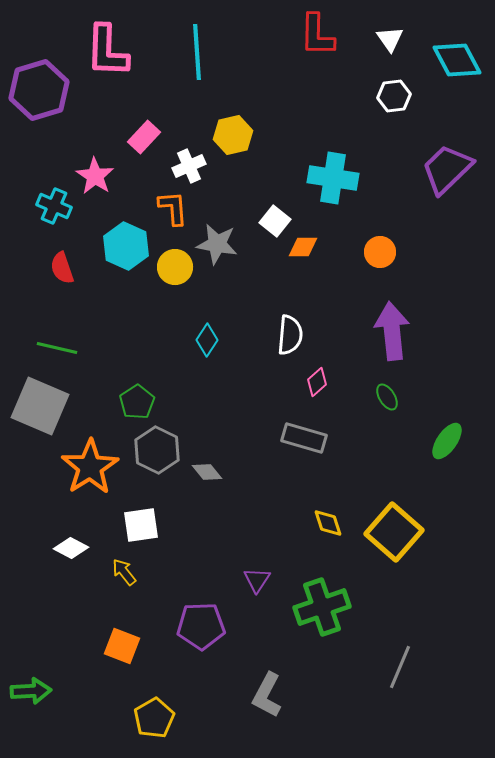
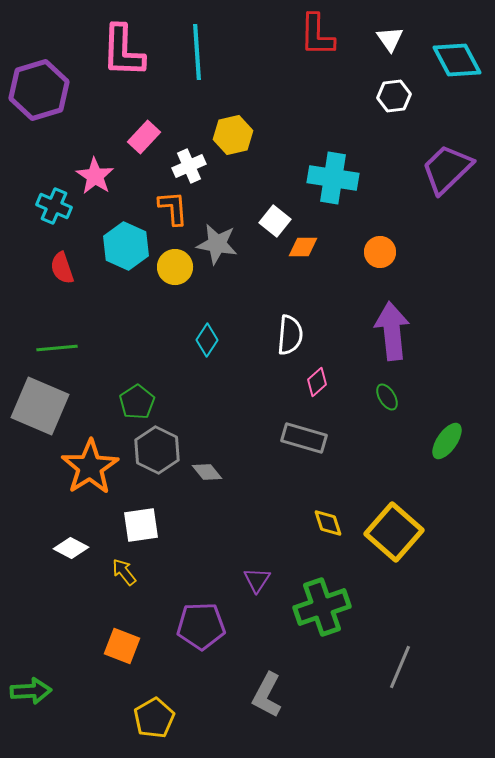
pink L-shape at (107, 51): moved 16 px right
green line at (57, 348): rotated 18 degrees counterclockwise
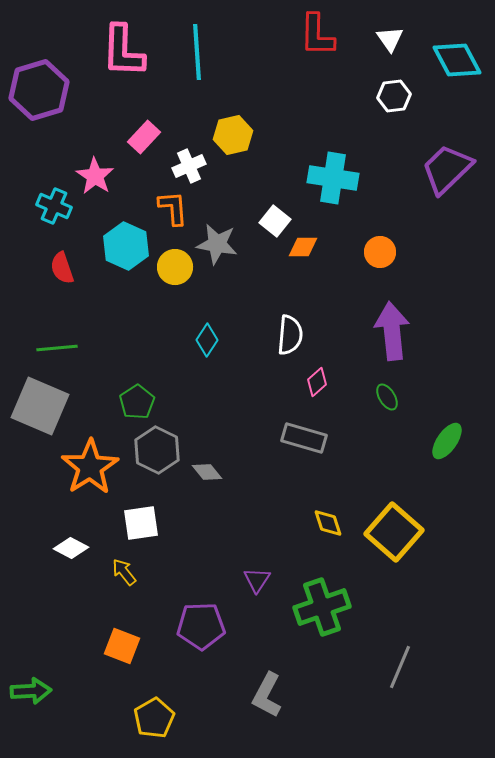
white square at (141, 525): moved 2 px up
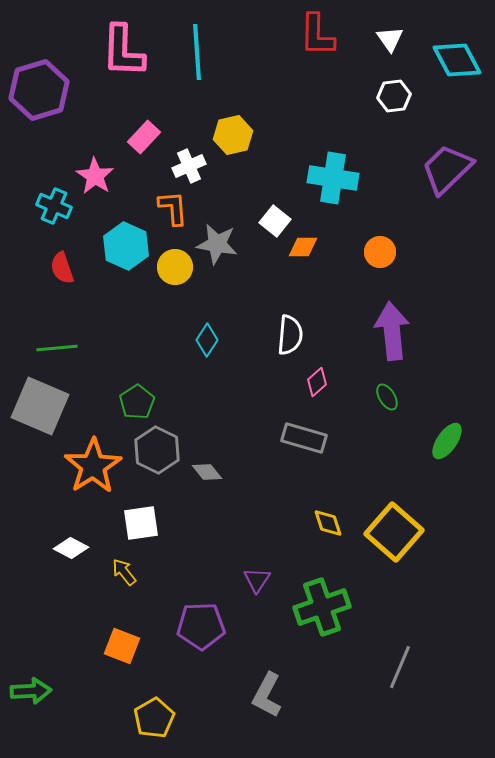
orange star at (90, 467): moved 3 px right, 1 px up
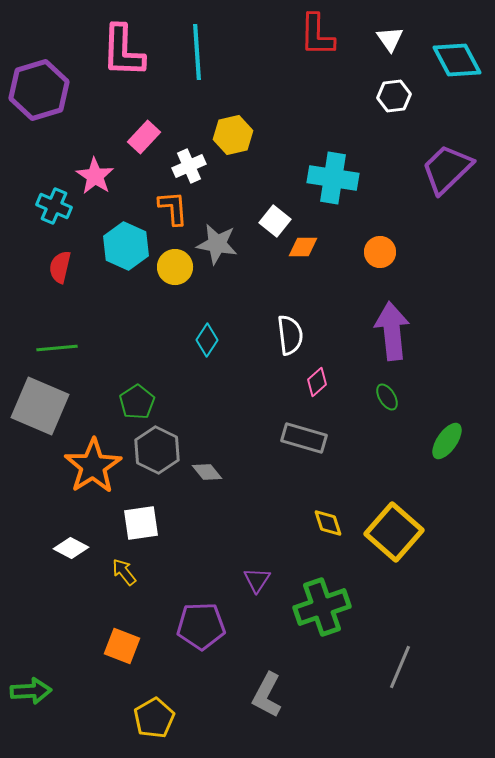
red semicircle at (62, 268): moved 2 px left, 1 px up; rotated 32 degrees clockwise
white semicircle at (290, 335): rotated 12 degrees counterclockwise
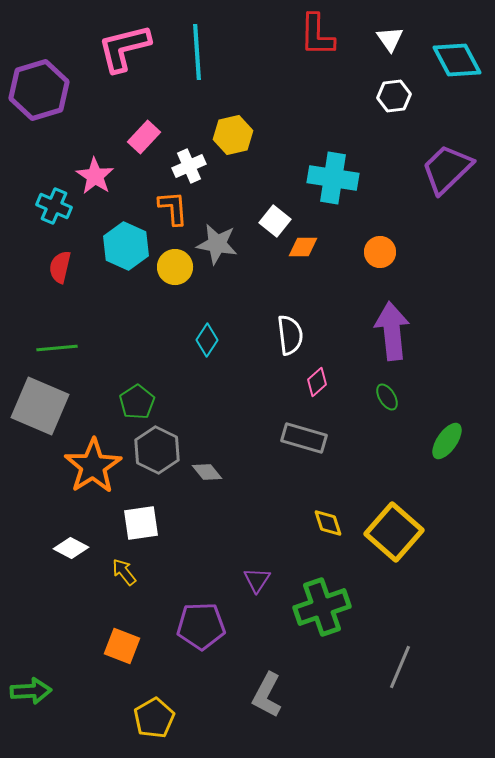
pink L-shape at (123, 51): moved 1 px right, 3 px up; rotated 74 degrees clockwise
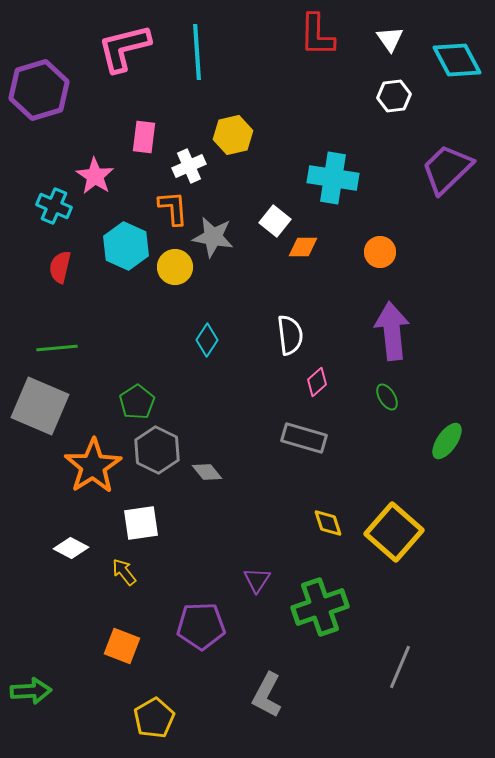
pink rectangle at (144, 137): rotated 36 degrees counterclockwise
gray star at (217, 244): moved 4 px left, 7 px up
green cross at (322, 607): moved 2 px left
